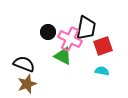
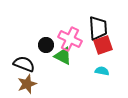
black trapezoid: moved 12 px right; rotated 15 degrees counterclockwise
black circle: moved 2 px left, 13 px down
red square: moved 1 px up
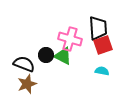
pink cross: rotated 10 degrees counterclockwise
black circle: moved 10 px down
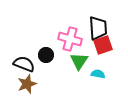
green triangle: moved 16 px right, 5 px down; rotated 36 degrees clockwise
cyan semicircle: moved 4 px left, 3 px down
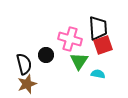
black semicircle: rotated 55 degrees clockwise
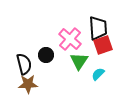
pink cross: rotated 25 degrees clockwise
cyan semicircle: rotated 56 degrees counterclockwise
brown star: moved 1 px right; rotated 18 degrees clockwise
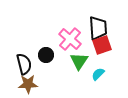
red square: moved 1 px left
